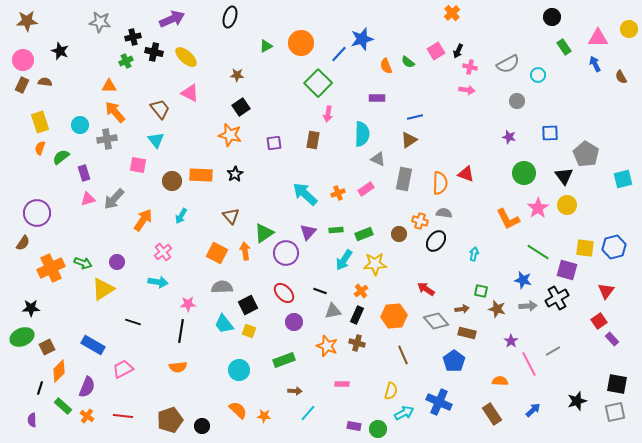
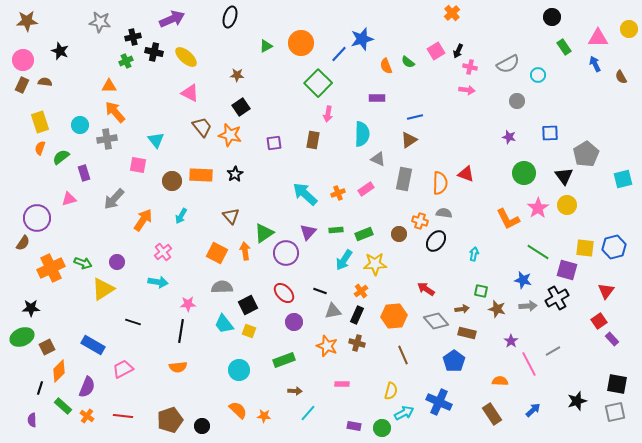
brown trapezoid at (160, 109): moved 42 px right, 18 px down
gray pentagon at (586, 154): rotated 10 degrees clockwise
pink triangle at (88, 199): moved 19 px left
purple circle at (37, 213): moved 5 px down
green circle at (378, 429): moved 4 px right, 1 px up
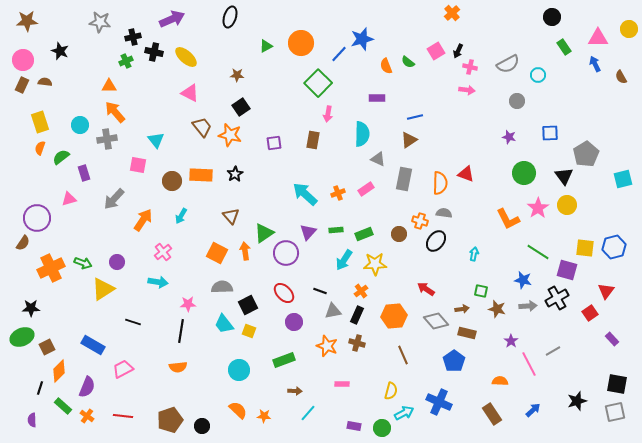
red square at (599, 321): moved 9 px left, 8 px up
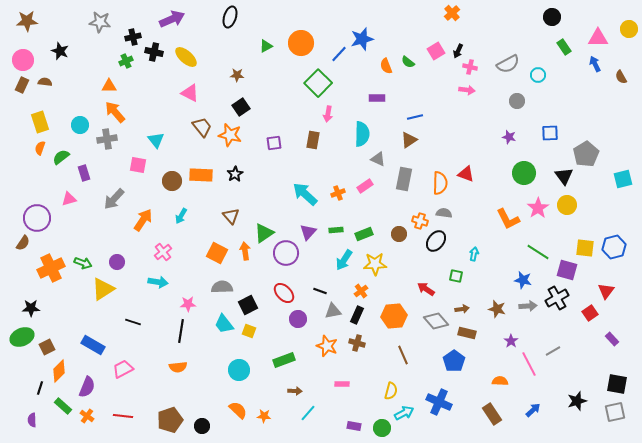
pink rectangle at (366, 189): moved 1 px left, 3 px up
green square at (481, 291): moved 25 px left, 15 px up
purple circle at (294, 322): moved 4 px right, 3 px up
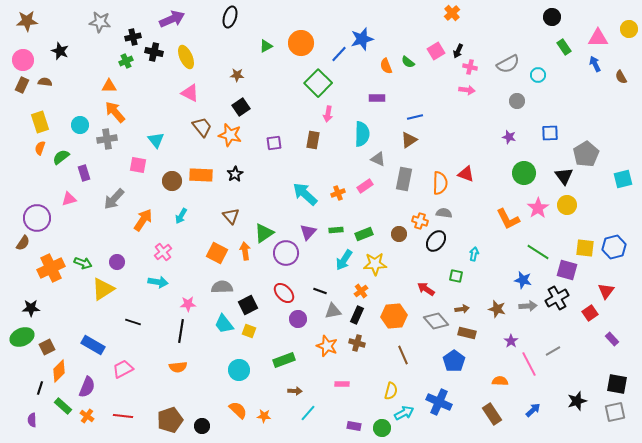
yellow ellipse at (186, 57): rotated 25 degrees clockwise
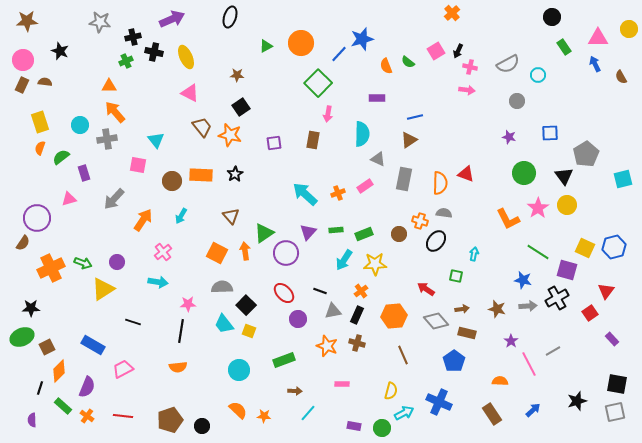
yellow square at (585, 248): rotated 18 degrees clockwise
black square at (248, 305): moved 2 px left; rotated 18 degrees counterclockwise
